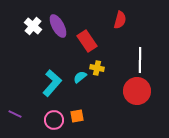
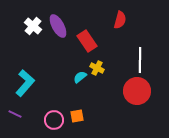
yellow cross: rotated 16 degrees clockwise
cyan L-shape: moved 27 px left
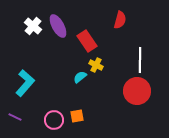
yellow cross: moved 1 px left, 3 px up
purple line: moved 3 px down
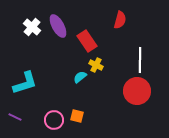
white cross: moved 1 px left, 1 px down
cyan L-shape: rotated 32 degrees clockwise
orange square: rotated 24 degrees clockwise
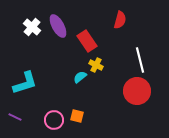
white line: rotated 15 degrees counterclockwise
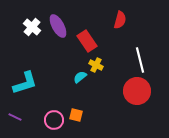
orange square: moved 1 px left, 1 px up
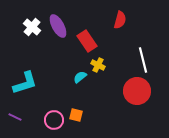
white line: moved 3 px right
yellow cross: moved 2 px right
